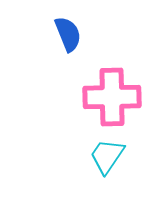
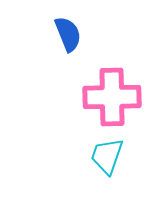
cyan trapezoid: rotated 15 degrees counterclockwise
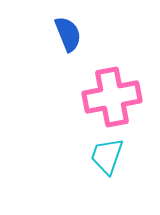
pink cross: rotated 10 degrees counterclockwise
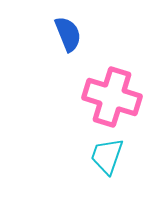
pink cross: rotated 28 degrees clockwise
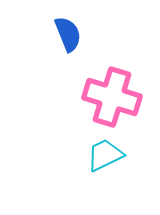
cyan trapezoid: moved 2 px left, 1 px up; rotated 45 degrees clockwise
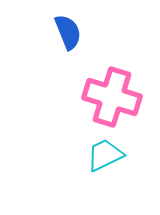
blue semicircle: moved 2 px up
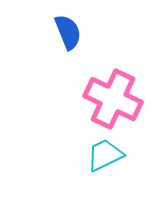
pink cross: moved 1 px right, 2 px down; rotated 8 degrees clockwise
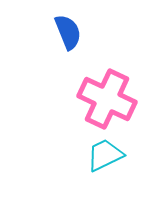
pink cross: moved 6 px left
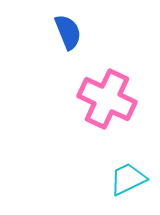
cyan trapezoid: moved 23 px right, 24 px down
